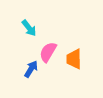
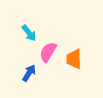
cyan arrow: moved 5 px down
blue arrow: moved 2 px left, 4 px down
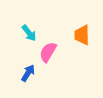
orange trapezoid: moved 8 px right, 24 px up
blue arrow: moved 1 px left
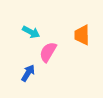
cyan arrow: moved 2 px right, 1 px up; rotated 24 degrees counterclockwise
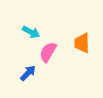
orange trapezoid: moved 8 px down
blue arrow: rotated 12 degrees clockwise
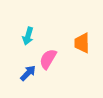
cyan arrow: moved 3 px left, 4 px down; rotated 78 degrees clockwise
pink semicircle: moved 7 px down
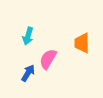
blue arrow: rotated 12 degrees counterclockwise
